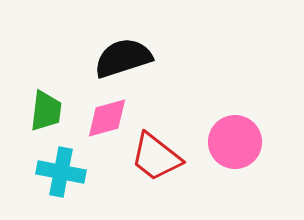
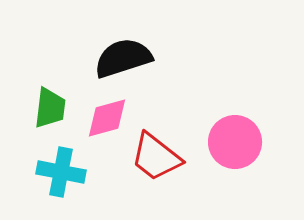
green trapezoid: moved 4 px right, 3 px up
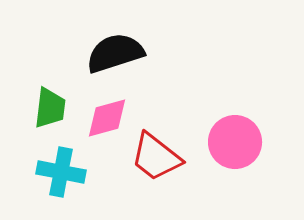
black semicircle: moved 8 px left, 5 px up
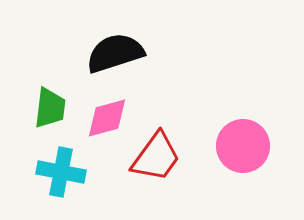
pink circle: moved 8 px right, 4 px down
red trapezoid: rotated 92 degrees counterclockwise
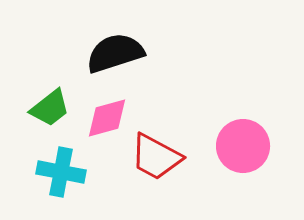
green trapezoid: rotated 45 degrees clockwise
red trapezoid: rotated 82 degrees clockwise
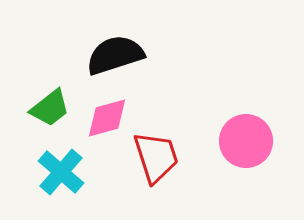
black semicircle: moved 2 px down
pink circle: moved 3 px right, 5 px up
red trapezoid: rotated 136 degrees counterclockwise
cyan cross: rotated 30 degrees clockwise
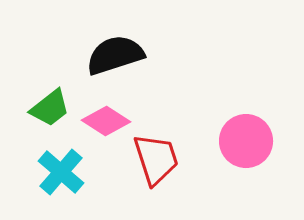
pink diamond: moved 1 px left, 3 px down; rotated 48 degrees clockwise
red trapezoid: moved 2 px down
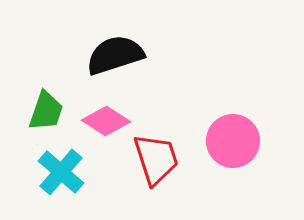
green trapezoid: moved 4 px left, 3 px down; rotated 33 degrees counterclockwise
pink circle: moved 13 px left
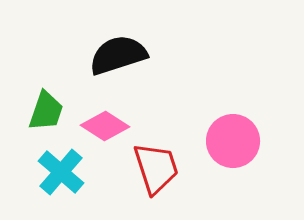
black semicircle: moved 3 px right
pink diamond: moved 1 px left, 5 px down
red trapezoid: moved 9 px down
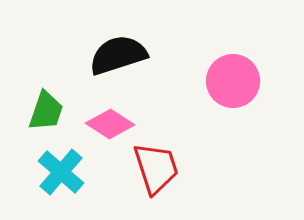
pink diamond: moved 5 px right, 2 px up
pink circle: moved 60 px up
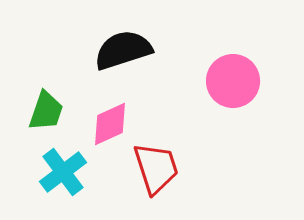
black semicircle: moved 5 px right, 5 px up
pink diamond: rotated 57 degrees counterclockwise
cyan cross: moved 2 px right; rotated 12 degrees clockwise
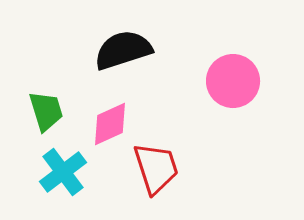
green trapezoid: rotated 36 degrees counterclockwise
